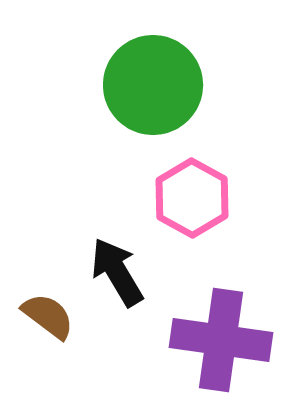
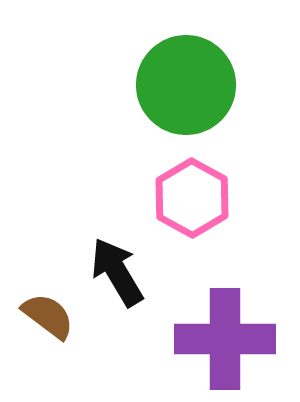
green circle: moved 33 px right
purple cross: moved 4 px right, 1 px up; rotated 8 degrees counterclockwise
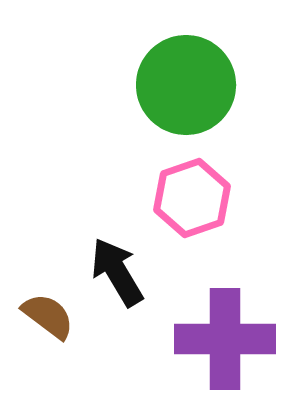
pink hexagon: rotated 12 degrees clockwise
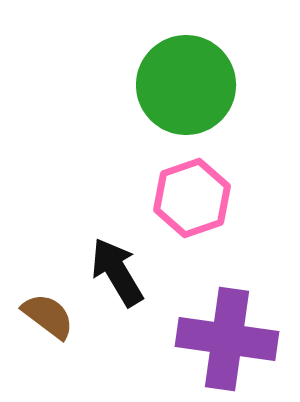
purple cross: moved 2 px right; rotated 8 degrees clockwise
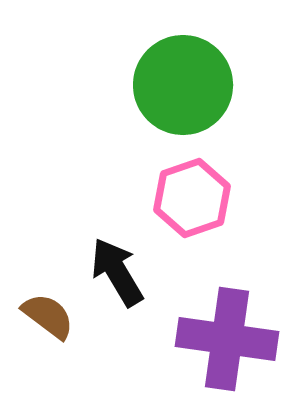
green circle: moved 3 px left
